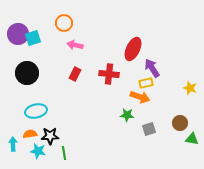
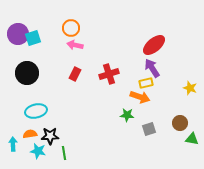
orange circle: moved 7 px right, 5 px down
red ellipse: moved 21 px right, 4 px up; rotated 25 degrees clockwise
red cross: rotated 24 degrees counterclockwise
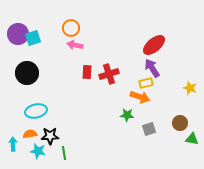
red rectangle: moved 12 px right, 2 px up; rotated 24 degrees counterclockwise
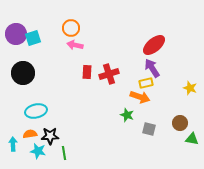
purple circle: moved 2 px left
black circle: moved 4 px left
green star: rotated 16 degrees clockwise
gray square: rotated 32 degrees clockwise
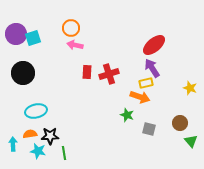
green triangle: moved 1 px left, 2 px down; rotated 40 degrees clockwise
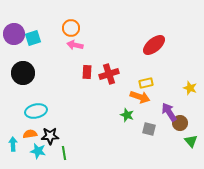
purple circle: moved 2 px left
purple arrow: moved 17 px right, 44 px down
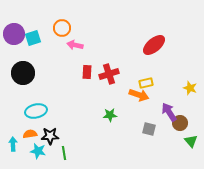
orange circle: moved 9 px left
orange arrow: moved 1 px left, 2 px up
green star: moved 17 px left; rotated 24 degrees counterclockwise
